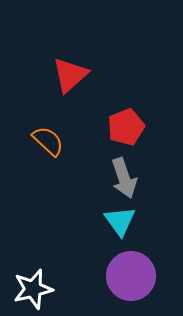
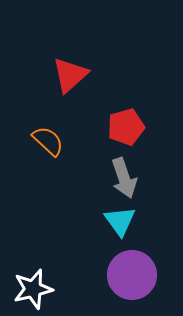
red pentagon: rotated 6 degrees clockwise
purple circle: moved 1 px right, 1 px up
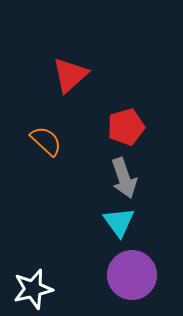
orange semicircle: moved 2 px left
cyan triangle: moved 1 px left, 1 px down
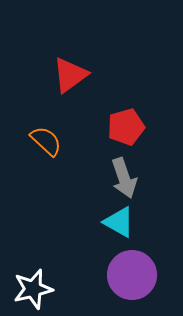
red triangle: rotated 6 degrees clockwise
cyan triangle: rotated 24 degrees counterclockwise
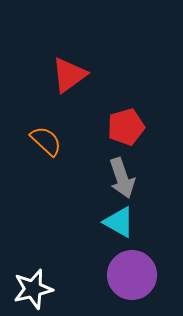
red triangle: moved 1 px left
gray arrow: moved 2 px left
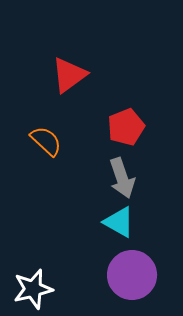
red pentagon: rotated 6 degrees counterclockwise
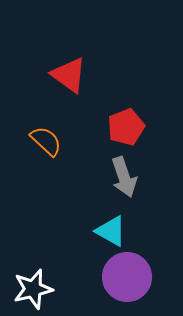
red triangle: rotated 48 degrees counterclockwise
gray arrow: moved 2 px right, 1 px up
cyan triangle: moved 8 px left, 9 px down
purple circle: moved 5 px left, 2 px down
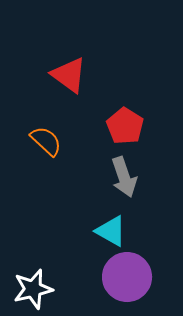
red pentagon: moved 1 px left, 1 px up; rotated 18 degrees counterclockwise
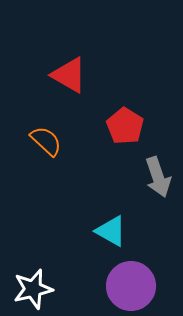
red triangle: rotated 6 degrees counterclockwise
gray arrow: moved 34 px right
purple circle: moved 4 px right, 9 px down
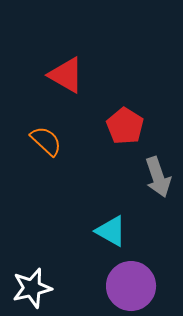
red triangle: moved 3 px left
white star: moved 1 px left, 1 px up
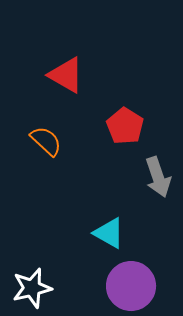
cyan triangle: moved 2 px left, 2 px down
